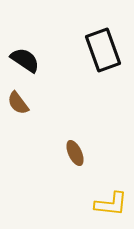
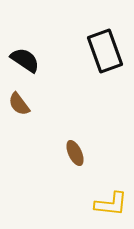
black rectangle: moved 2 px right, 1 px down
brown semicircle: moved 1 px right, 1 px down
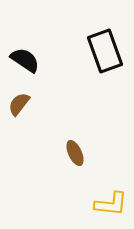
brown semicircle: rotated 75 degrees clockwise
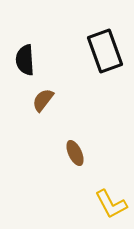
black semicircle: rotated 128 degrees counterclockwise
brown semicircle: moved 24 px right, 4 px up
yellow L-shape: rotated 56 degrees clockwise
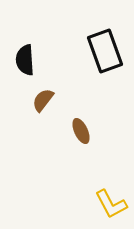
brown ellipse: moved 6 px right, 22 px up
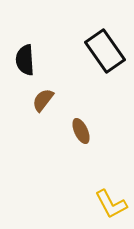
black rectangle: rotated 15 degrees counterclockwise
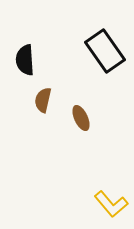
brown semicircle: rotated 25 degrees counterclockwise
brown ellipse: moved 13 px up
yellow L-shape: rotated 12 degrees counterclockwise
